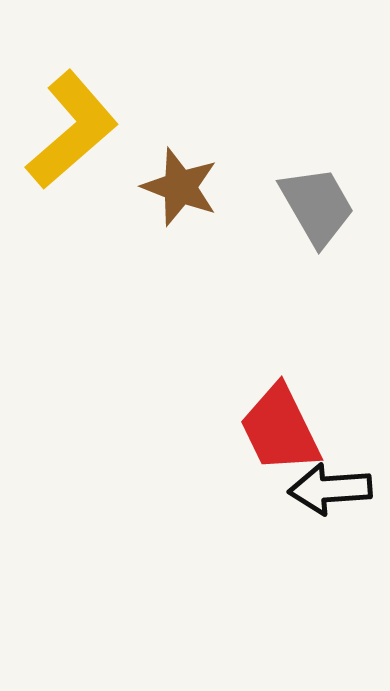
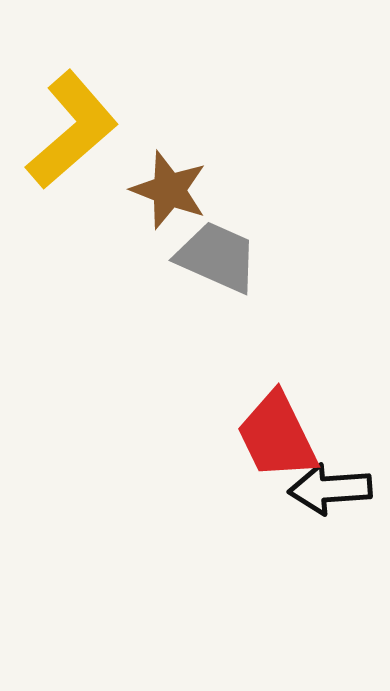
brown star: moved 11 px left, 3 px down
gray trapezoid: moved 100 px left, 51 px down; rotated 36 degrees counterclockwise
red trapezoid: moved 3 px left, 7 px down
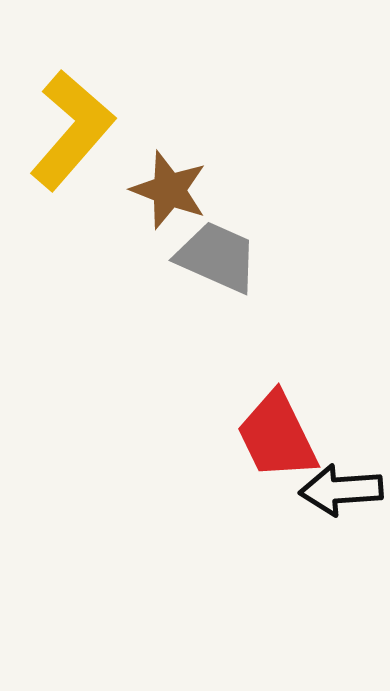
yellow L-shape: rotated 8 degrees counterclockwise
black arrow: moved 11 px right, 1 px down
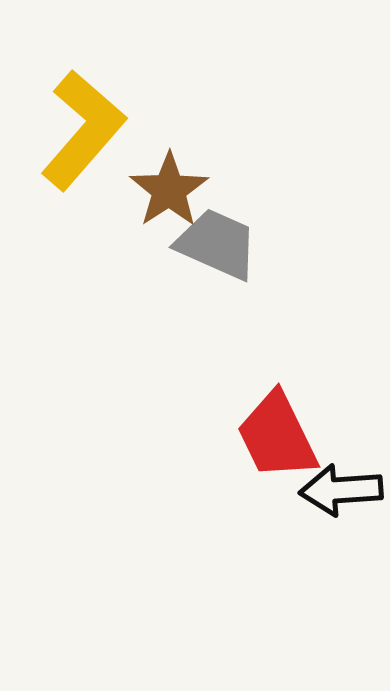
yellow L-shape: moved 11 px right
brown star: rotated 18 degrees clockwise
gray trapezoid: moved 13 px up
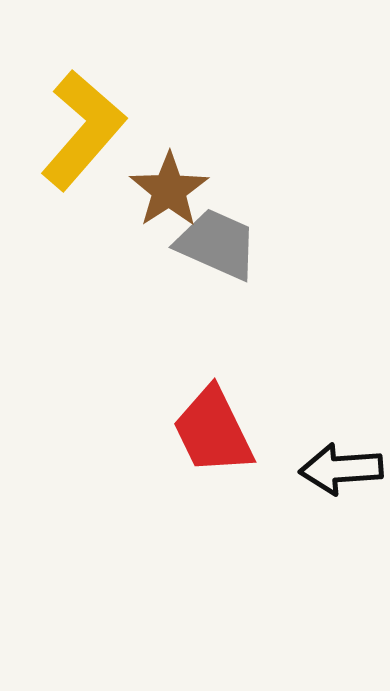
red trapezoid: moved 64 px left, 5 px up
black arrow: moved 21 px up
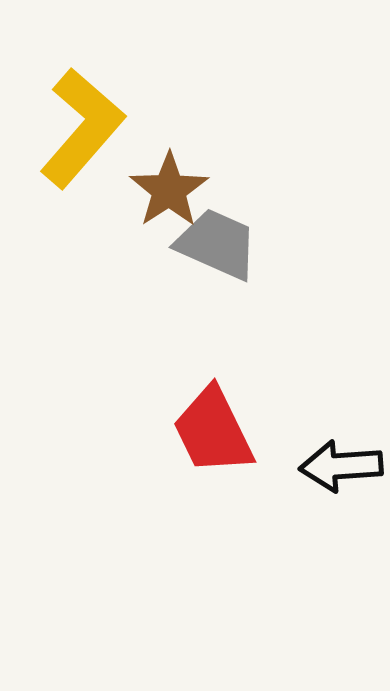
yellow L-shape: moved 1 px left, 2 px up
black arrow: moved 3 px up
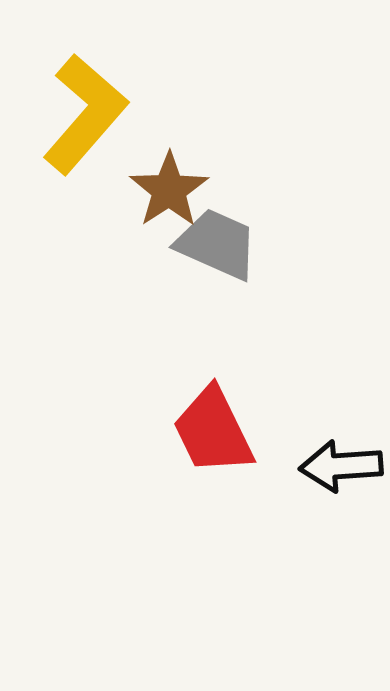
yellow L-shape: moved 3 px right, 14 px up
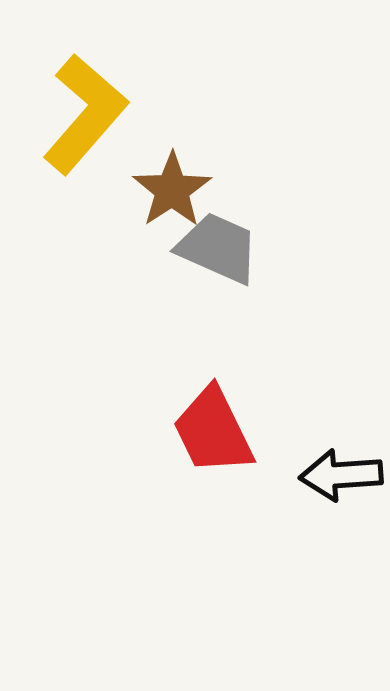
brown star: moved 3 px right
gray trapezoid: moved 1 px right, 4 px down
black arrow: moved 9 px down
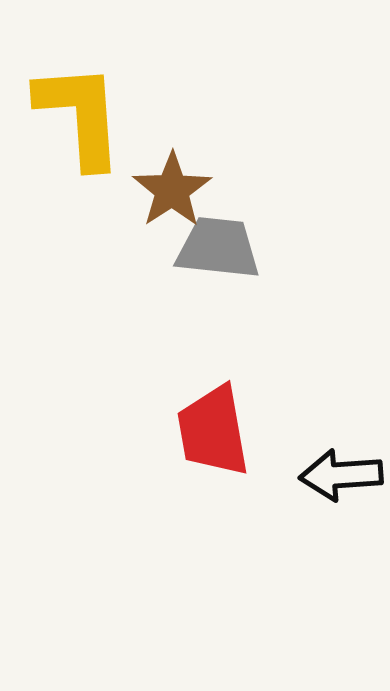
yellow L-shape: moved 5 px left, 1 px down; rotated 45 degrees counterclockwise
gray trapezoid: rotated 18 degrees counterclockwise
red trapezoid: rotated 16 degrees clockwise
